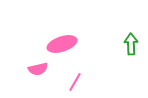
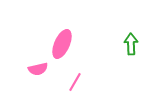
pink ellipse: rotated 48 degrees counterclockwise
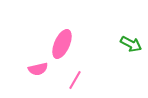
green arrow: rotated 120 degrees clockwise
pink line: moved 2 px up
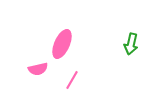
green arrow: rotated 75 degrees clockwise
pink line: moved 3 px left
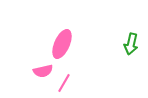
pink semicircle: moved 5 px right, 2 px down
pink line: moved 8 px left, 3 px down
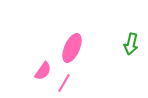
pink ellipse: moved 10 px right, 4 px down
pink semicircle: rotated 42 degrees counterclockwise
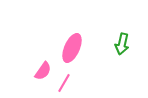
green arrow: moved 9 px left
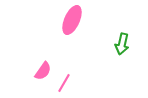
pink ellipse: moved 28 px up
